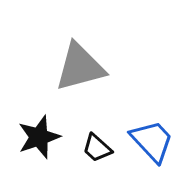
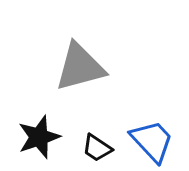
black trapezoid: rotated 8 degrees counterclockwise
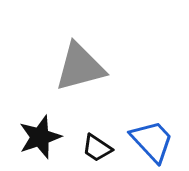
black star: moved 1 px right
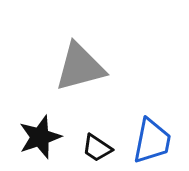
blue trapezoid: rotated 54 degrees clockwise
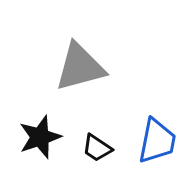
blue trapezoid: moved 5 px right
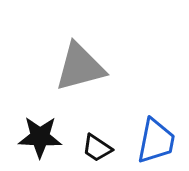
black star: rotated 21 degrees clockwise
blue trapezoid: moved 1 px left
